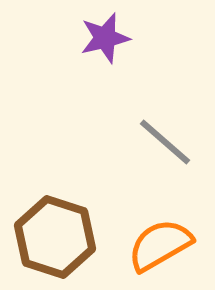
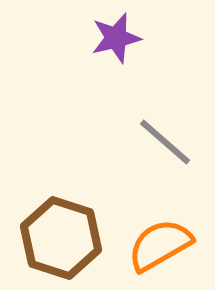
purple star: moved 11 px right
brown hexagon: moved 6 px right, 1 px down
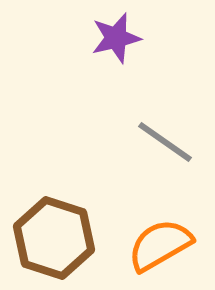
gray line: rotated 6 degrees counterclockwise
brown hexagon: moved 7 px left
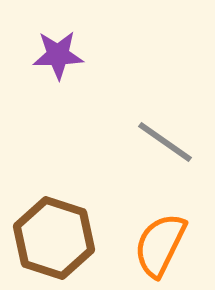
purple star: moved 58 px left, 17 px down; rotated 12 degrees clockwise
orange semicircle: rotated 34 degrees counterclockwise
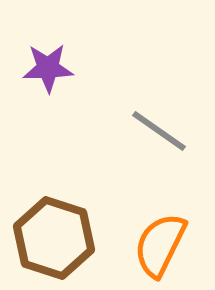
purple star: moved 10 px left, 13 px down
gray line: moved 6 px left, 11 px up
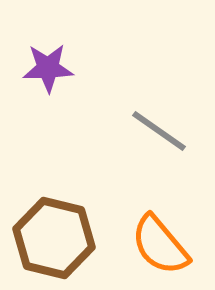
brown hexagon: rotated 4 degrees counterclockwise
orange semicircle: rotated 66 degrees counterclockwise
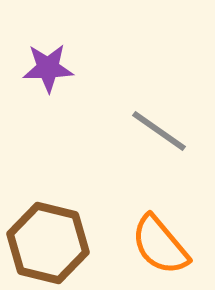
brown hexagon: moved 6 px left, 5 px down
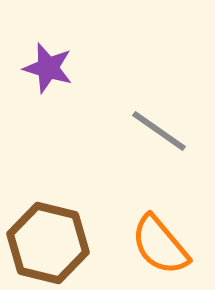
purple star: rotated 18 degrees clockwise
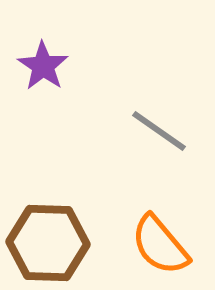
purple star: moved 5 px left, 2 px up; rotated 18 degrees clockwise
brown hexagon: rotated 12 degrees counterclockwise
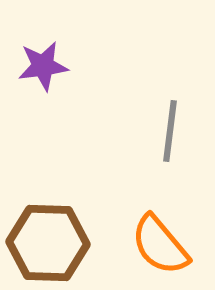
purple star: rotated 30 degrees clockwise
gray line: moved 11 px right; rotated 62 degrees clockwise
